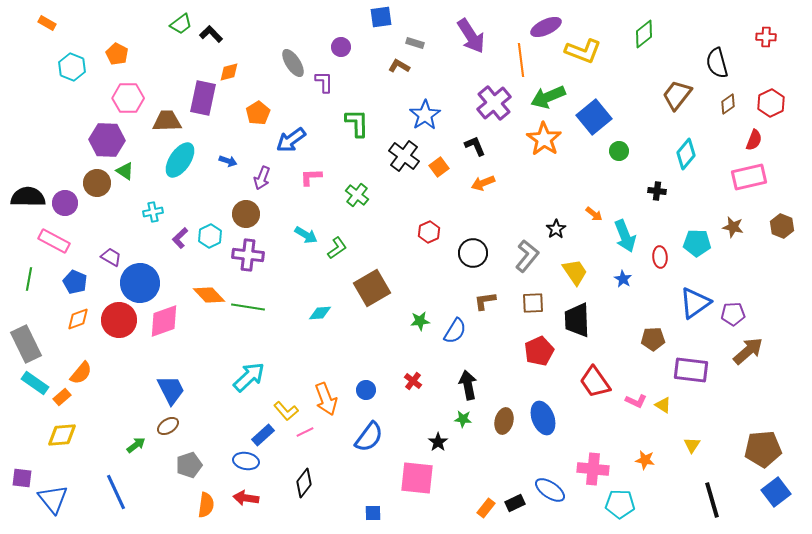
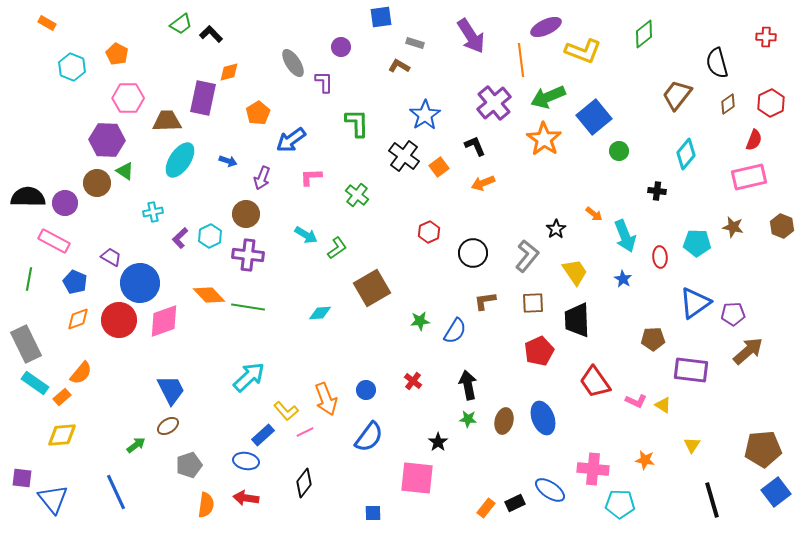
green star at (463, 419): moved 5 px right
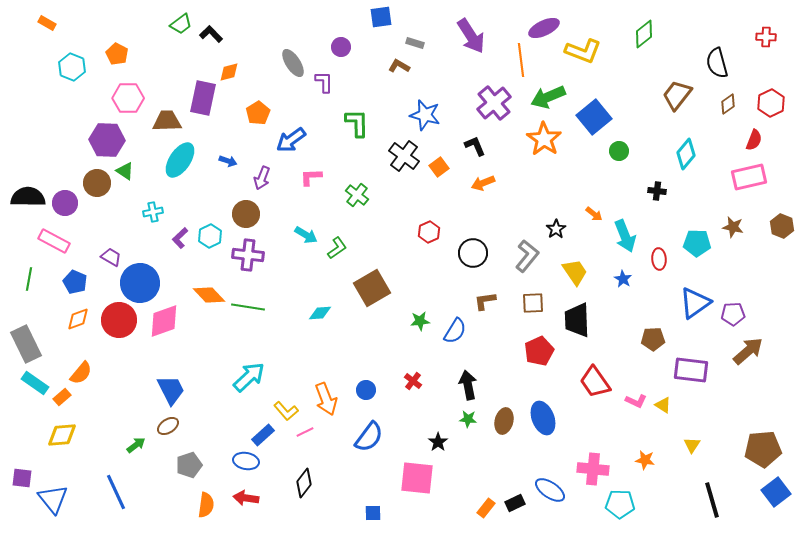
purple ellipse at (546, 27): moved 2 px left, 1 px down
blue star at (425, 115): rotated 24 degrees counterclockwise
red ellipse at (660, 257): moved 1 px left, 2 px down
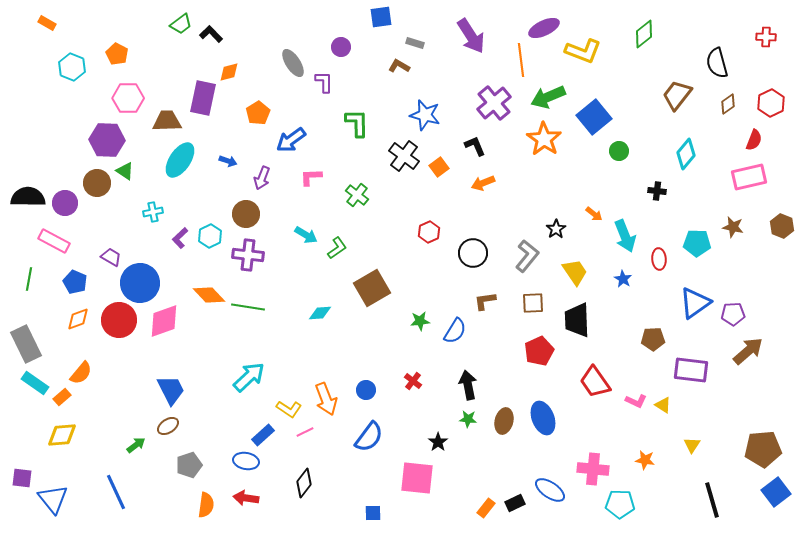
yellow L-shape at (286, 411): moved 3 px right, 2 px up; rotated 15 degrees counterclockwise
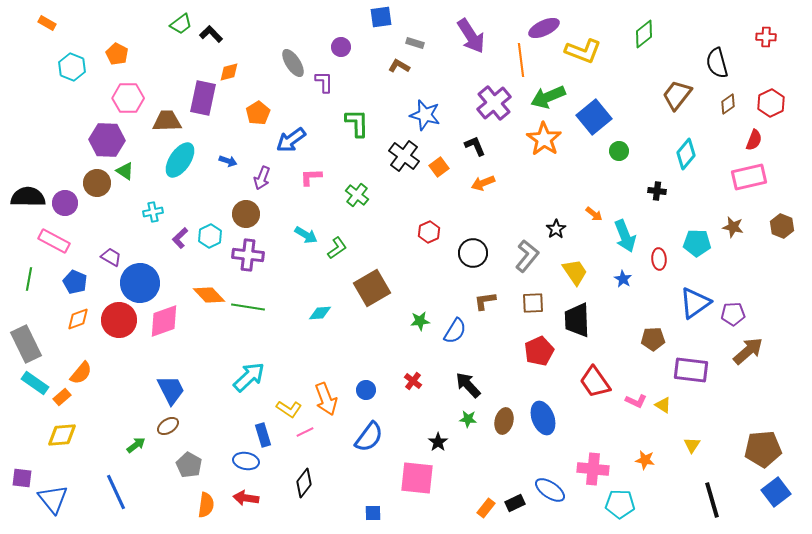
black arrow at (468, 385): rotated 32 degrees counterclockwise
blue rectangle at (263, 435): rotated 65 degrees counterclockwise
gray pentagon at (189, 465): rotated 25 degrees counterclockwise
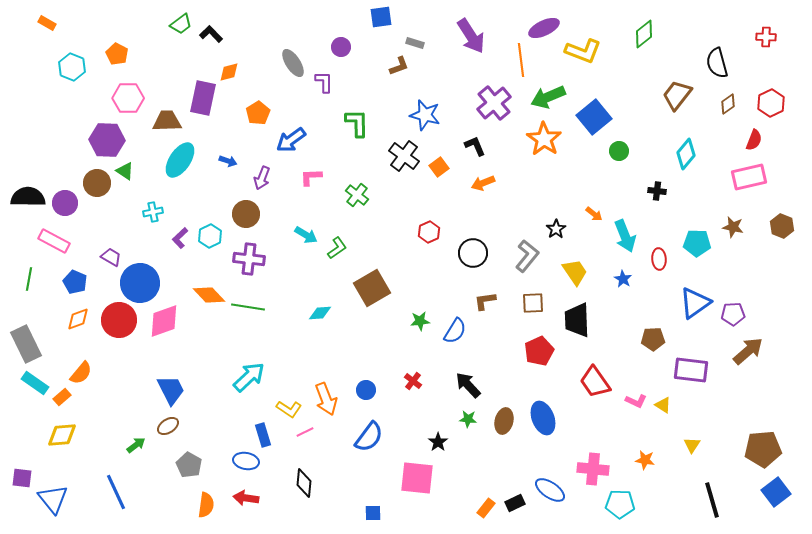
brown L-shape at (399, 66): rotated 130 degrees clockwise
purple cross at (248, 255): moved 1 px right, 4 px down
black diamond at (304, 483): rotated 32 degrees counterclockwise
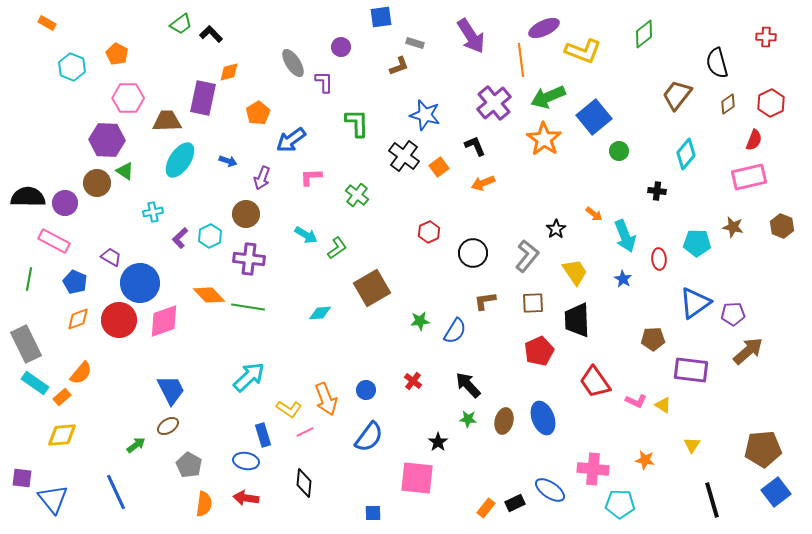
orange semicircle at (206, 505): moved 2 px left, 1 px up
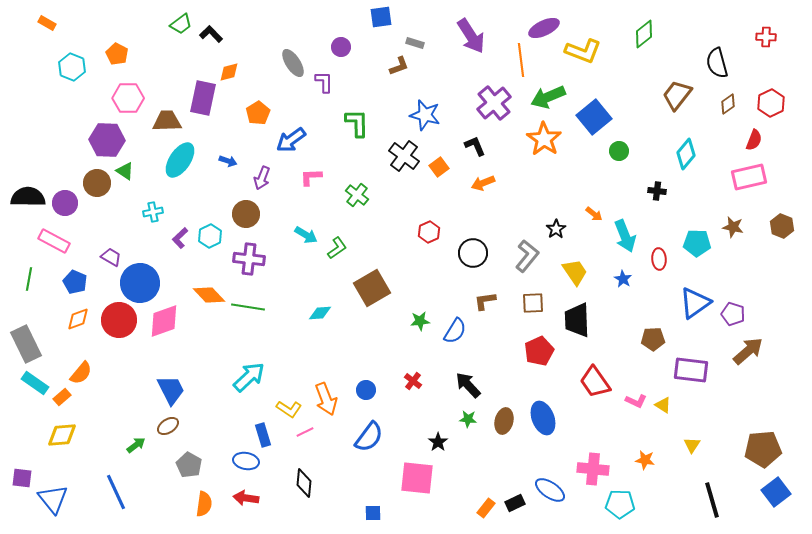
purple pentagon at (733, 314): rotated 20 degrees clockwise
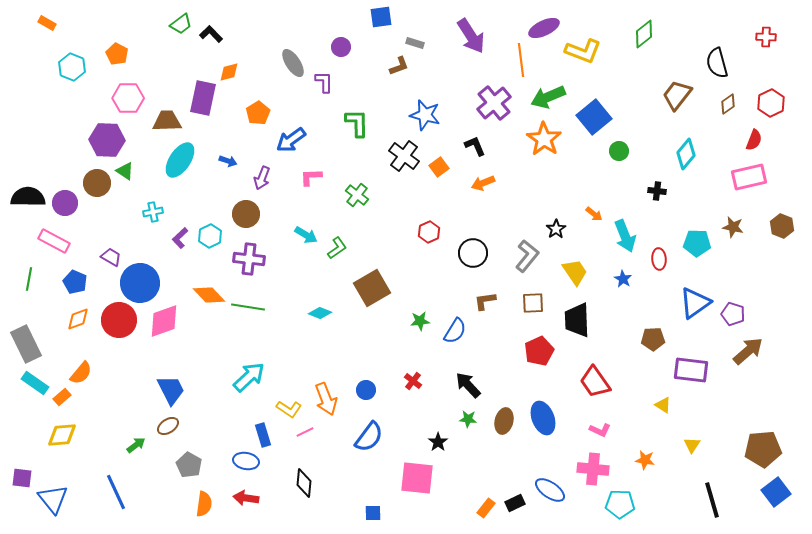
cyan diamond at (320, 313): rotated 25 degrees clockwise
pink L-shape at (636, 401): moved 36 px left, 29 px down
